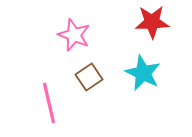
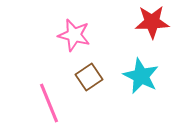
pink star: rotated 8 degrees counterclockwise
cyan star: moved 2 px left, 3 px down
pink line: rotated 9 degrees counterclockwise
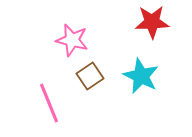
pink star: moved 2 px left, 5 px down
brown square: moved 1 px right, 1 px up
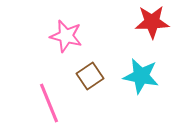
pink star: moved 6 px left, 4 px up
cyan star: rotated 15 degrees counterclockwise
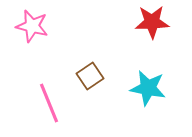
pink star: moved 34 px left, 10 px up
cyan star: moved 7 px right, 12 px down
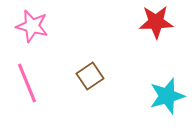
red star: moved 4 px right
cyan star: moved 19 px right, 8 px down; rotated 27 degrees counterclockwise
pink line: moved 22 px left, 20 px up
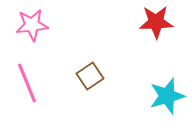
pink star: moved 1 px up; rotated 20 degrees counterclockwise
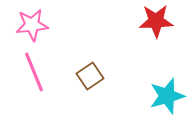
red star: moved 1 px up
pink line: moved 7 px right, 11 px up
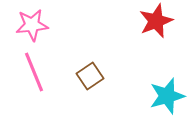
red star: rotated 20 degrees counterclockwise
